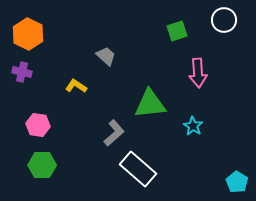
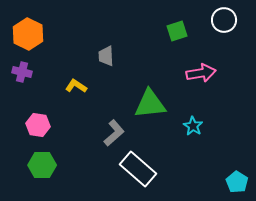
gray trapezoid: rotated 135 degrees counterclockwise
pink arrow: moved 3 px right; rotated 96 degrees counterclockwise
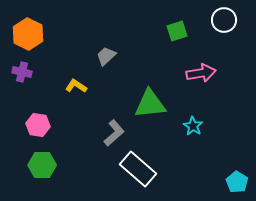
gray trapezoid: rotated 50 degrees clockwise
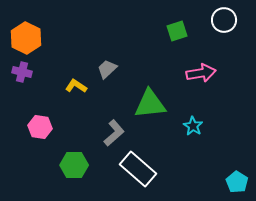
orange hexagon: moved 2 px left, 4 px down
gray trapezoid: moved 1 px right, 13 px down
pink hexagon: moved 2 px right, 2 px down
green hexagon: moved 32 px right
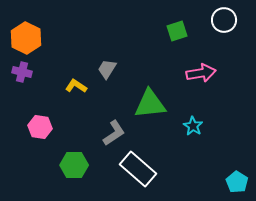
gray trapezoid: rotated 15 degrees counterclockwise
gray L-shape: rotated 8 degrees clockwise
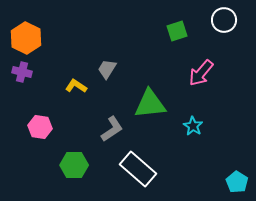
pink arrow: rotated 140 degrees clockwise
gray L-shape: moved 2 px left, 4 px up
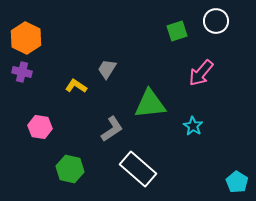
white circle: moved 8 px left, 1 px down
green hexagon: moved 4 px left, 4 px down; rotated 12 degrees clockwise
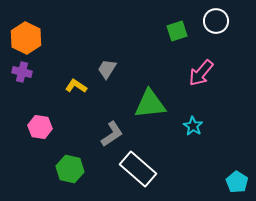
gray L-shape: moved 5 px down
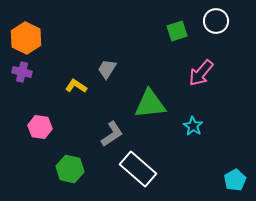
cyan pentagon: moved 2 px left, 2 px up; rotated 10 degrees clockwise
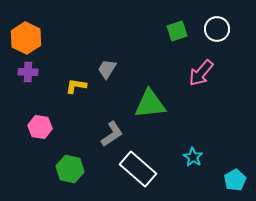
white circle: moved 1 px right, 8 px down
purple cross: moved 6 px right; rotated 12 degrees counterclockwise
yellow L-shape: rotated 25 degrees counterclockwise
cyan star: moved 31 px down
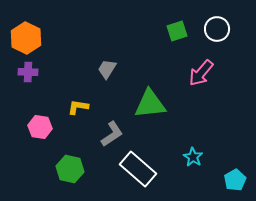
yellow L-shape: moved 2 px right, 21 px down
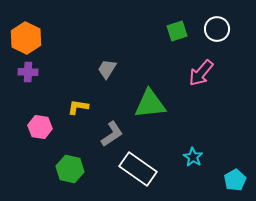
white rectangle: rotated 6 degrees counterclockwise
